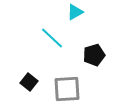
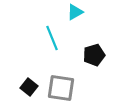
cyan line: rotated 25 degrees clockwise
black square: moved 5 px down
gray square: moved 6 px left, 1 px up; rotated 12 degrees clockwise
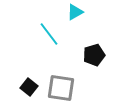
cyan line: moved 3 px left, 4 px up; rotated 15 degrees counterclockwise
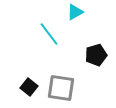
black pentagon: moved 2 px right
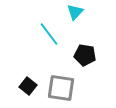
cyan triangle: rotated 18 degrees counterclockwise
black pentagon: moved 11 px left; rotated 25 degrees clockwise
black square: moved 1 px left, 1 px up
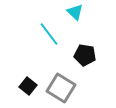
cyan triangle: rotated 30 degrees counterclockwise
gray square: rotated 24 degrees clockwise
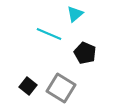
cyan triangle: moved 2 px down; rotated 36 degrees clockwise
cyan line: rotated 30 degrees counterclockwise
black pentagon: moved 2 px up; rotated 15 degrees clockwise
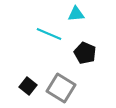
cyan triangle: moved 1 px right; rotated 36 degrees clockwise
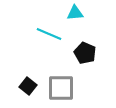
cyan triangle: moved 1 px left, 1 px up
gray square: rotated 32 degrees counterclockwise
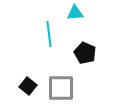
cyan line: rotated 60 degrees clockwise
